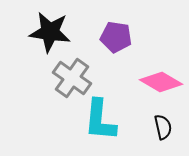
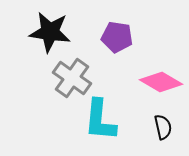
purple pentagon: moved 1 px right
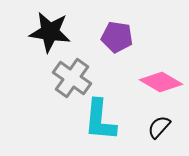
black semicircle: moved 4 px left; rotated 125 degrees counterclockwise
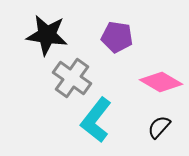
black star: moved 3 px left, 3 px down
cyan L-shape: moved 4 px left; rotated 33 degrees clockwise
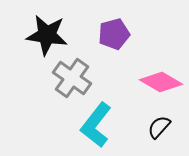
purple pentagon: moved 3 px left, 3 px up; rotated 24 degrees counterclockwise
cyan L-shape: moved 5 px down
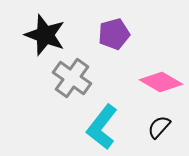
black star: moved 2 px left; rotated 12 degrees clockwise
cyan L-shape: moved 6 px right, 2 px down
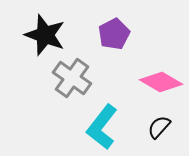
purple pentagon: rotated 12 degrees counterclockwise
